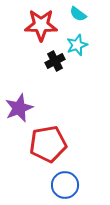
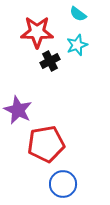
red star: moved 4 px left, 7 px down
black cross: moved 5 px left
purple star: moved 1 px left, 2 px down; rotated 24 degrees counterclockwise
red pentagon: moved 2 px left
blue circle: moved 2 px left, 1 px up
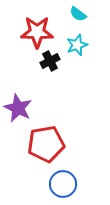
purple star: moved 2 px up
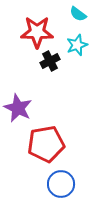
blue circle: moved 2 px left
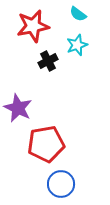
red star: moved 4 px left, 6 px up; rotated 12 degrees counterclockwise
black cross: moved 2 px left
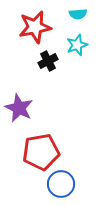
cyan semicircle: rotated 42 degrees counterclockwise
red star: moved 2 px right, 1 px down
purple star: moved 1 px right
red pentagon: moved 5 px left, 8 px down
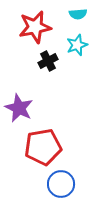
red pentagon: moved 2 px right, 5 px up
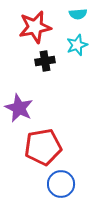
black cross: moved 3 px left; rotated 18 degrees clockwise
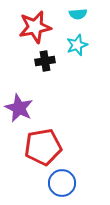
blue circle: moved 1 px right, 1 px up
